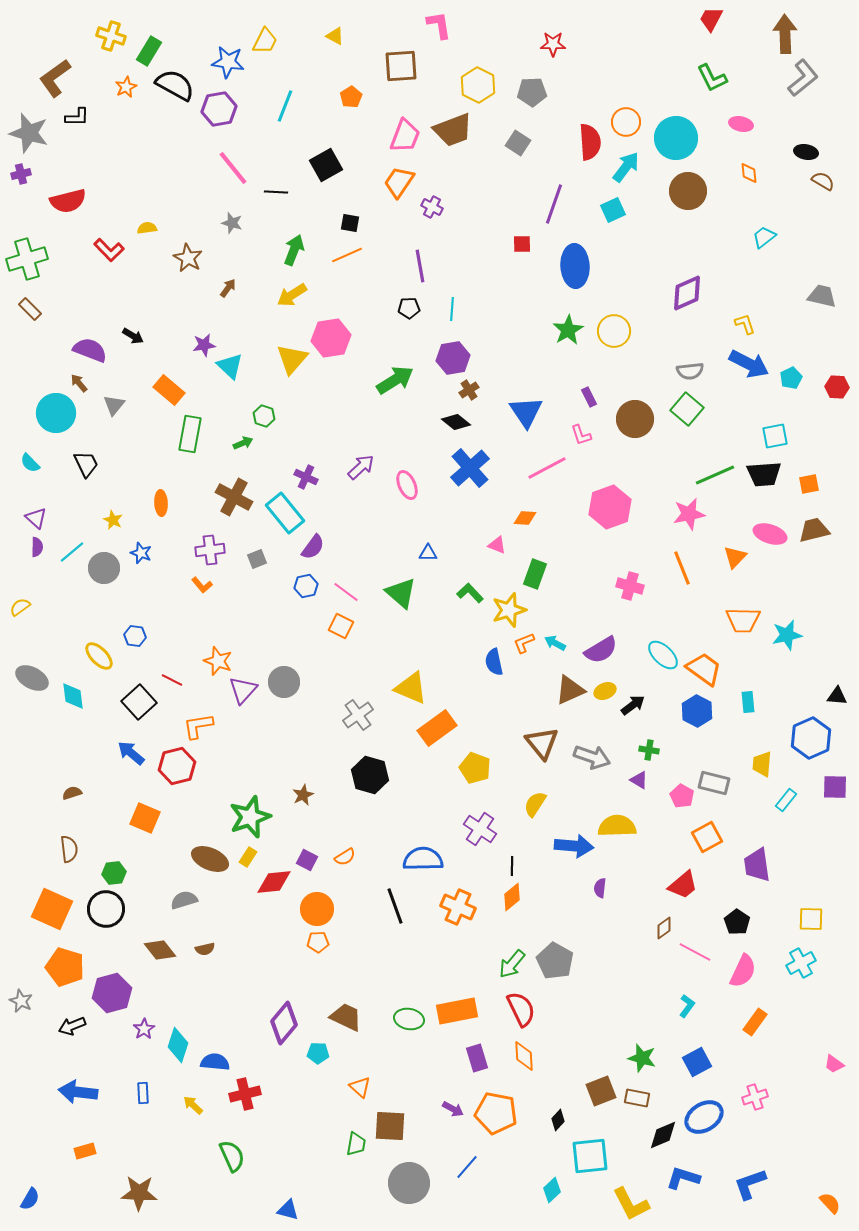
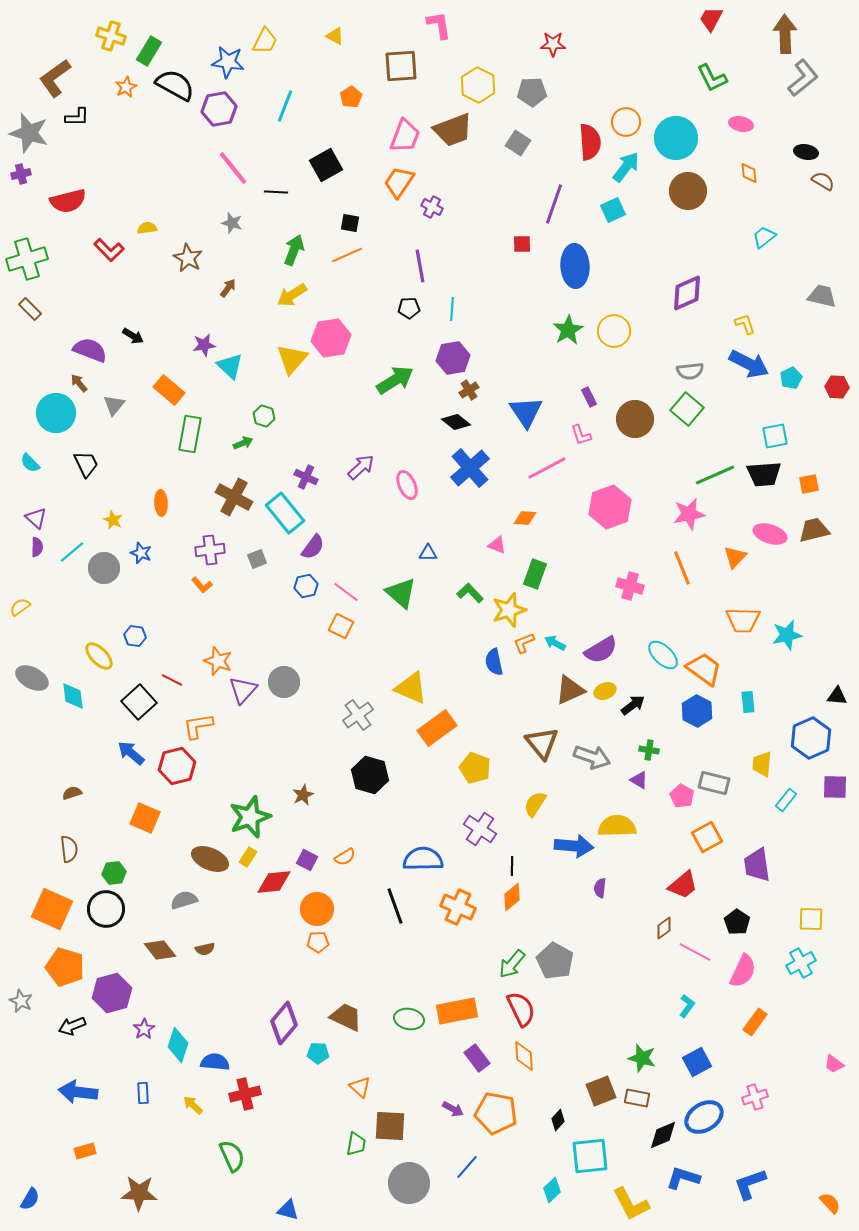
purple rectangle at (477, 1058): rotated 20 degrees counterclockwise
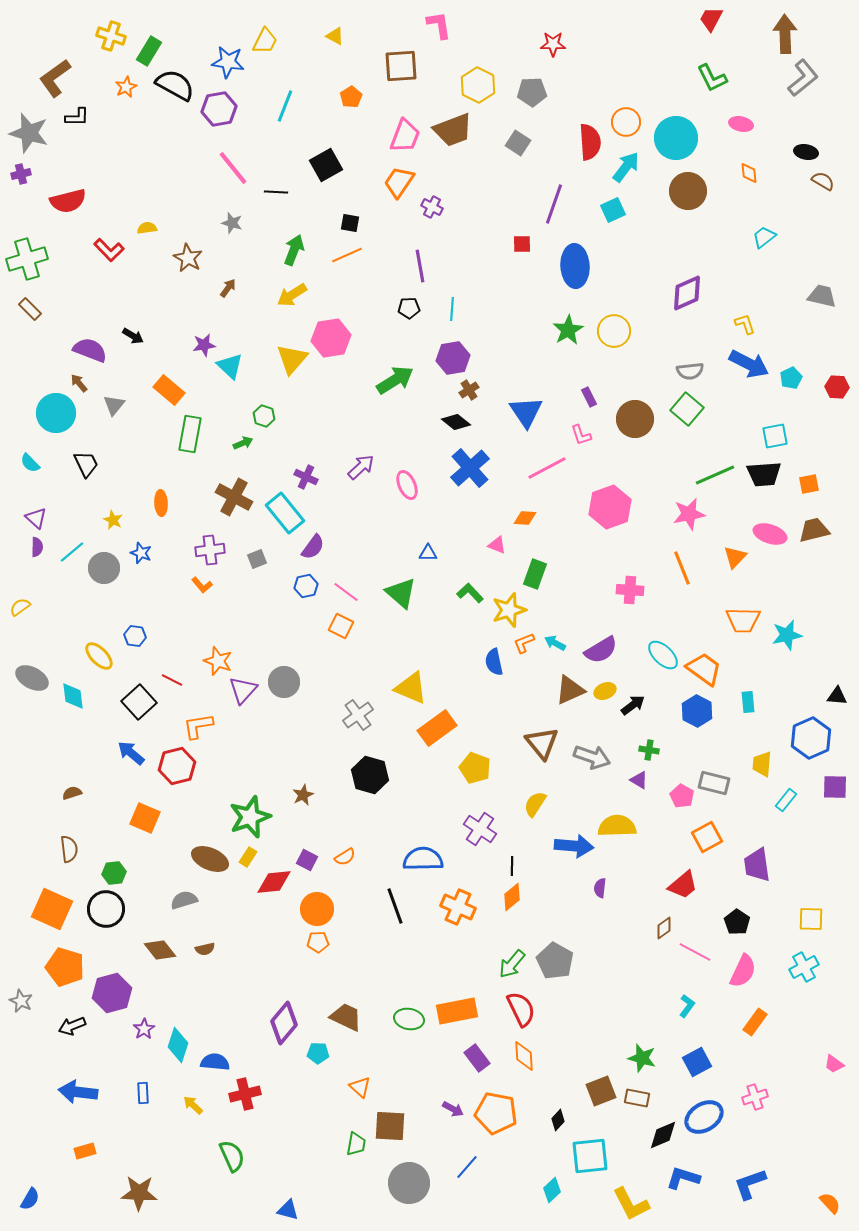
pink cross at (630, 586): moved 4 px down; rotated 12 degrees counterclockwise
cyan cross at (801, 963): moved 3 px right, 4 px down
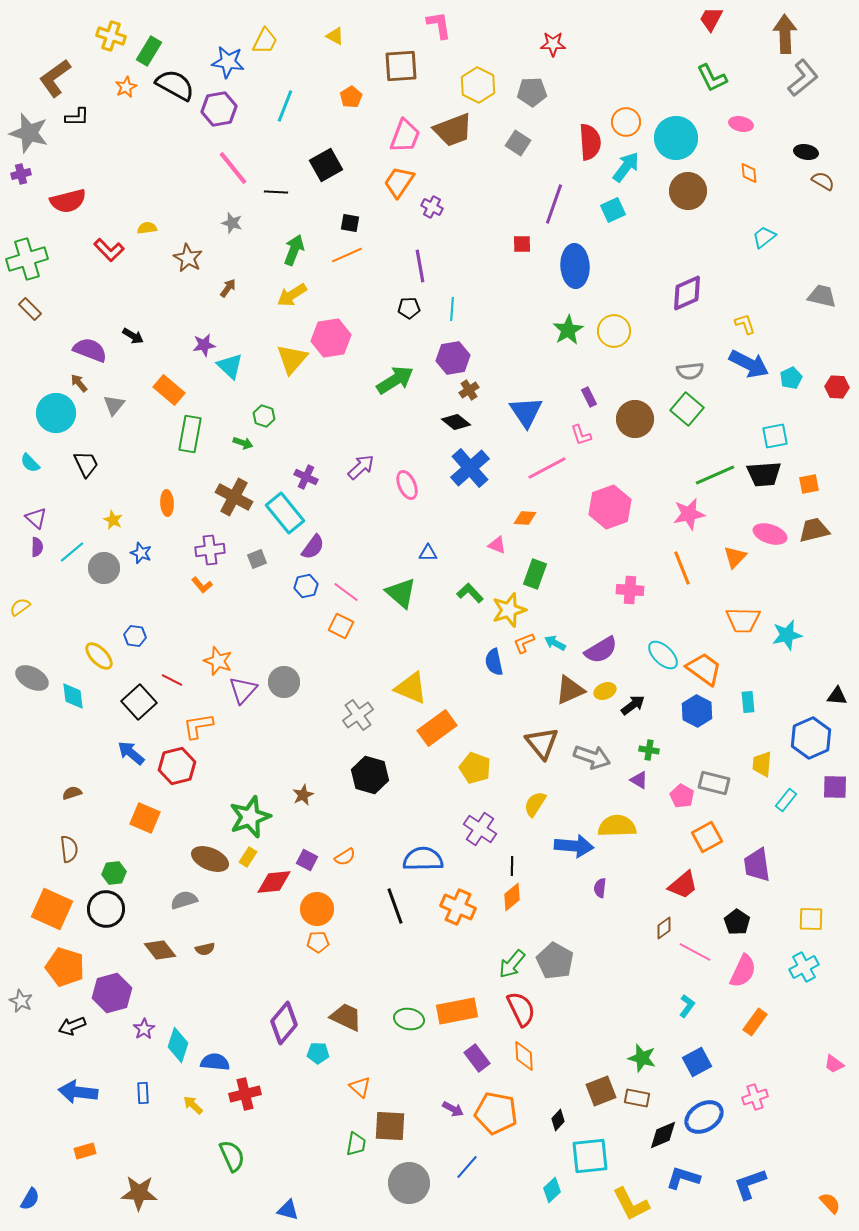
green arrow at (243, 443): rotated 42 degrees clockwise
orange ellipse at (161, 503): moved 6 px right
